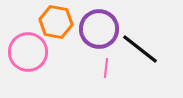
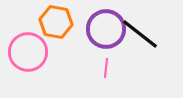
purple circle: moved 7 px right
black line: moved 15 px up
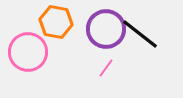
pink line: rotated 30 degrees clockwise
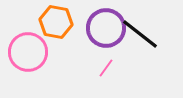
purple circle: moved 1 px up
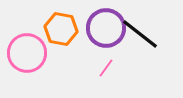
orange hexagon: moved 5 px right, 7 px down
pink circle: moved 1 px left, 1 px down
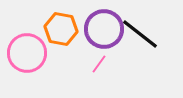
purple circle: moved 2 px left, 1 px down
pink line: moved 7 px left, 4 px up
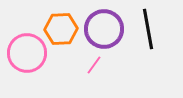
orange hexagon: rotated 12 degrees counterclockwise
black line: moved 8 px right, 5 px up; rotated 42 degrees clockwise
pink line: moved 5 px left, 1 px down
